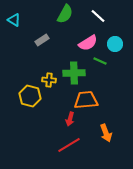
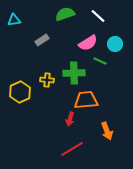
green semicircle: rotated 138 degrees counterclockwise
cyan triangle: rotated 40 degrees counterclockwise
yellow cross: moved 2 px left
yellow hexagon: moved 10 px left, 4 px up; rotated 20 degrees clockwise
orange arrow: moved 1 px right, 2 px up
red line: moved 3 px right, 4 px down
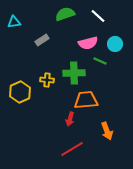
cyan triangle: moved 2 px down
pink semicircle: rotated 18 degrees clockwise
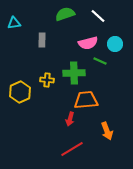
cyan triangle: moved 1 px down
gray rectangle: rotated 56 degrees counterclockwise
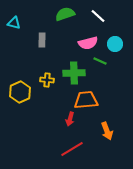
cyan triangle: rotated 24 degrees clockwise
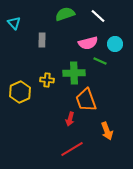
cyan triangle: rotated 32 degrees clockwise
orange trapezoid: rotated 105 degrees counterclockwise
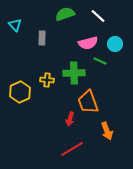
cyan triangle: moved 1 px right, 2 px down
gray rectangle: moved 2 px up
orange trapezoid: moved 2 px right, 2 px down
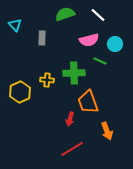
white line: moved 1 px up
pink semicircle: moved 1 px right, 3 px up
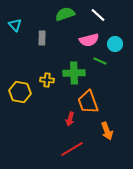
yellow hexagon: rotated 25 degrees counterclockwise
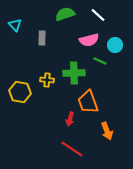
cyan circle: moved 1 px down
red line: rotated 65 degrees clockwise
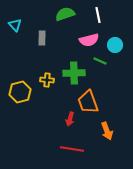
white line: rotated 35 degrees clockwise
yellow hexagon: rotated 25 degrees counterclockwise
red line: rotated 25 degrees counterclockwise
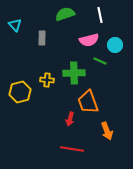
white line: moved 2 px right
